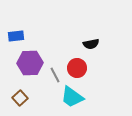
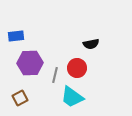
gray line: rotated 42 degrees clockwise
brown square: rotated 14 degrees clockwise
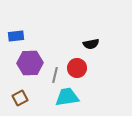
cyan trapezoid: moved 5 px left; rotated 135 degrees clockwise
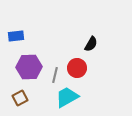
black semicircle: rotated 49 degrees counterclockwise
purple hexagon: moved 1 px left, 4 px down
cyan trapezoid: rotated 20 degrees counterclockwise
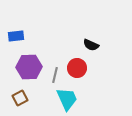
black semicircle: moved 1 px down; rotated 84 degrees clockwise
cyan trapezoid: moved 2 px down; rotated 95 degrees clockwise
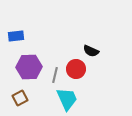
black semicircle: moved 6 px down
red circle: moved 1 px left, 1 px down
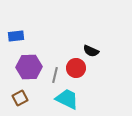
red circle: moved 1 px up
cyan trapezoid: rotated 40 degrees counterclockwise
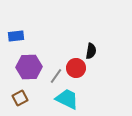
black semicircle: rotated 105 degrees counterclockwise
gray line: moved 1 px right, 1 px down; rotated 21 degrees clockwise
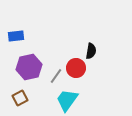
purple hexagon: rotated 10 degrees counterclockwise
cyan trapezoid: moved 1 px down; rotated 80 degrees counterclockwise
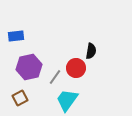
gray line: moved 1 px left, 1 px down
